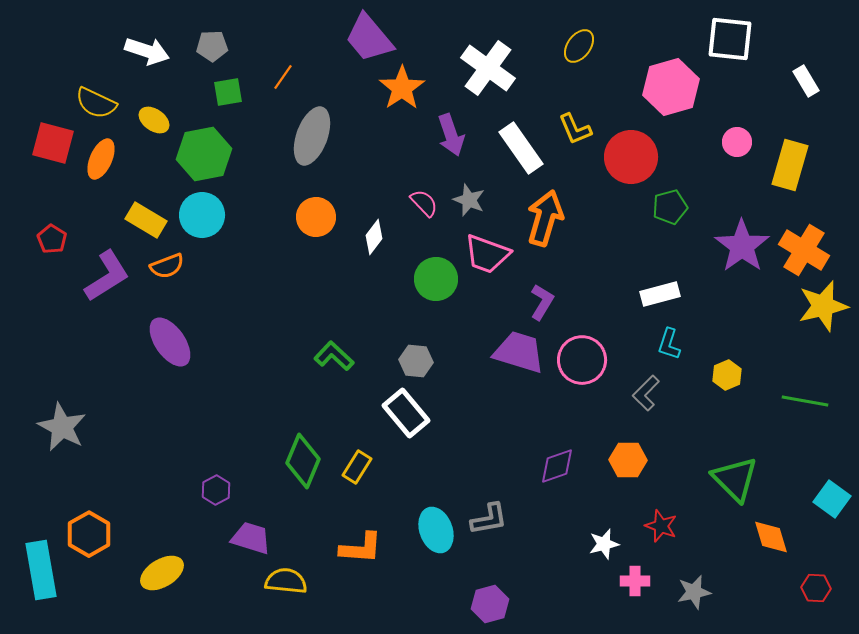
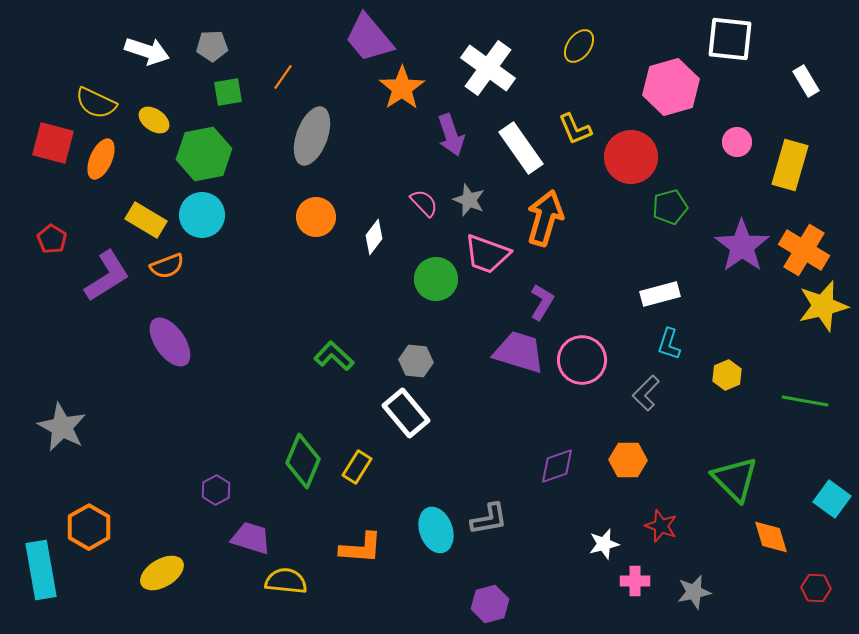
orange hexagon at (89, 534): moved 7 px up
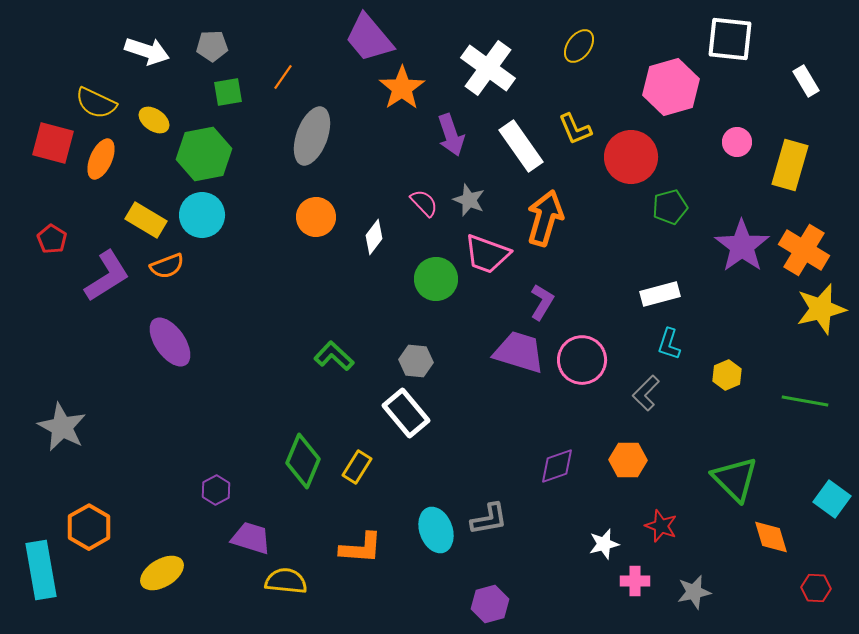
white rectangle at (521, 148): moved 2 px up
yellow star at (823, 306): moved 2 px left, 3 px down
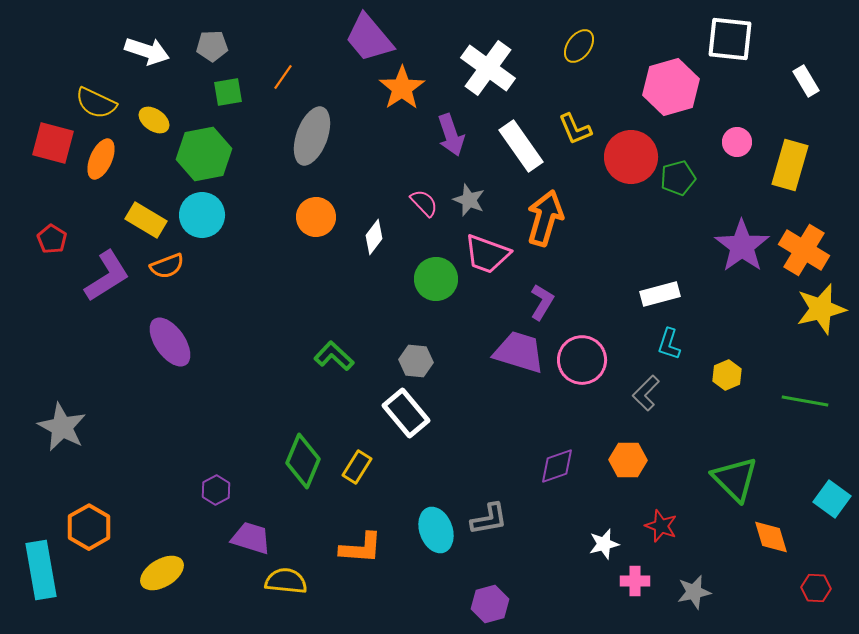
green pentagon at (670, 207): moved 8 px right, 29 px up
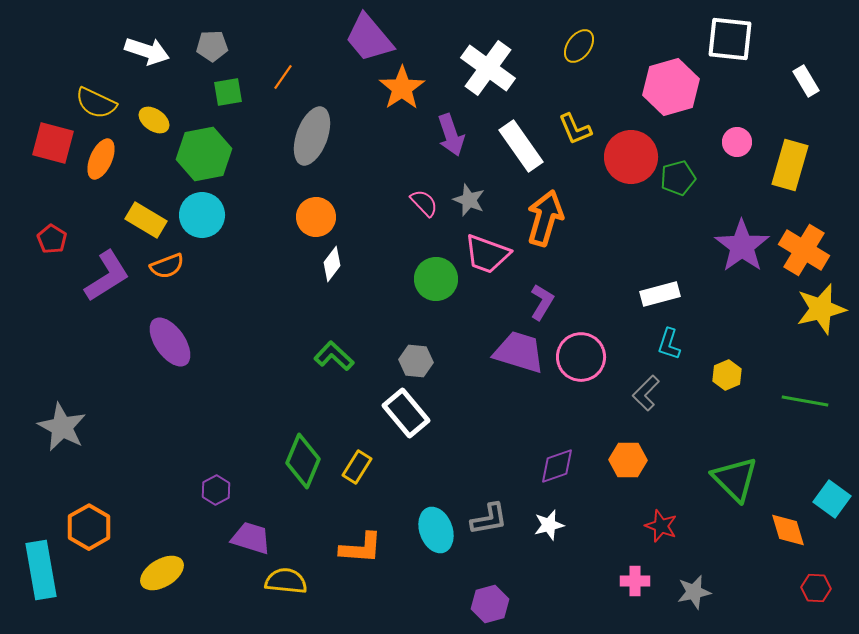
white diamond at (374, 237): moved 42 px left, 27 px down
pink circle at (582, 360): moved 1 px left, 3 px up
orange diamond at (771, 537): moved 17 px right, 7 px up
white star at (604, 544): moved 55 px left, 19 px up
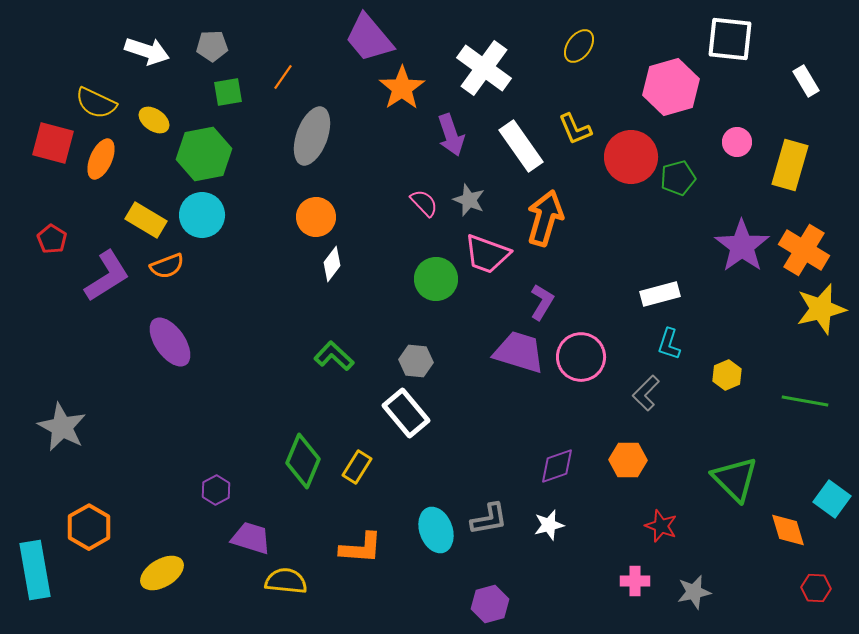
white cross at (488, 68): moved 4 px left
cyan rectangle at (41, 570): moved 6 px left
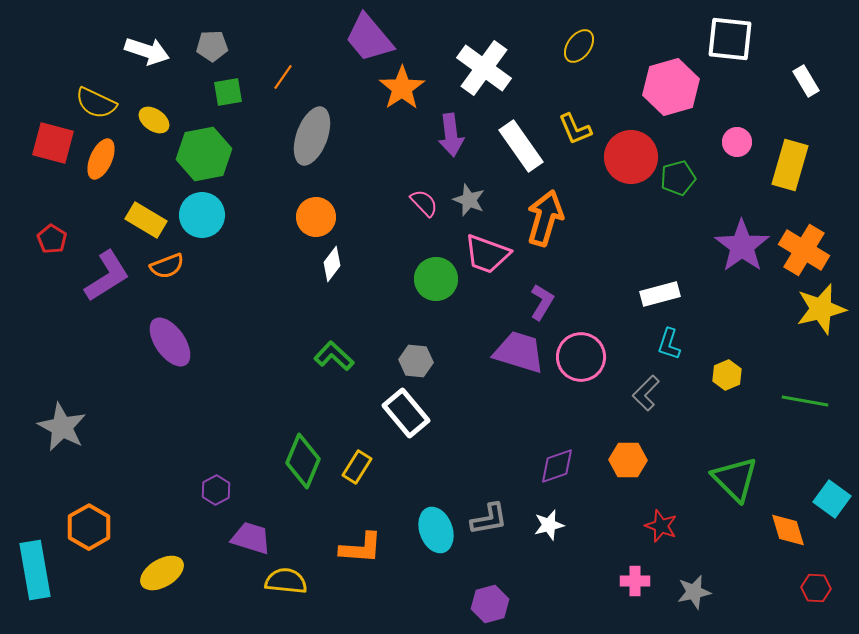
purple arrow at (451, 135): rotated 12 degrees clockwise
